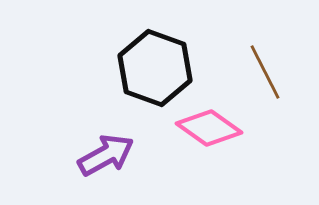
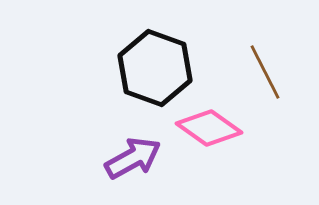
purple arrow: moved 27 px right, 3 px down
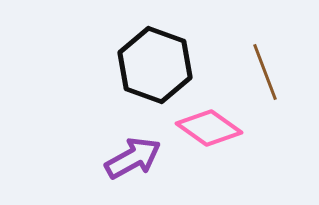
black hexagon: moved 3 px up
brown line: rotated 6 degrees clockwise
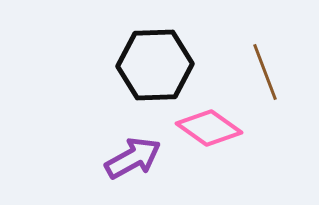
black hexagon: rotated 22 degrees counterclockwise
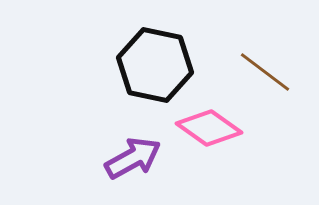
black hexagon: rotated 14 degrees clockwise
brown line: rotated 32 degrees counterclockwise
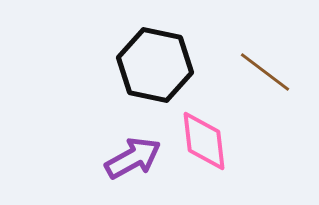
pink diamond: moved 5 px left, 13 px down; rotated 48 degrees clockwise
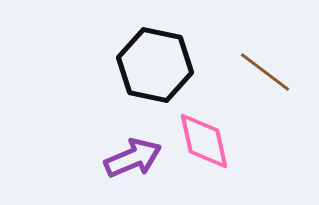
pink diamond: rotated 6 degrees counterclockwise
purple arrow: rotated 6 degrees clockwise
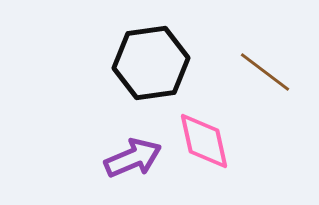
black hexagon: moved 4 px left, 2 px up; rotated 20 degrees counterclockwise
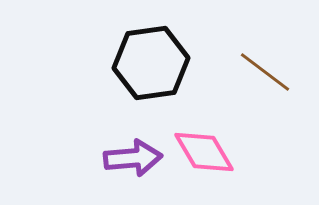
pink diamond: moved 11 px down; rotated 18 degrees counterclockwise
purple arrow: rotated 18 degrees clockwise
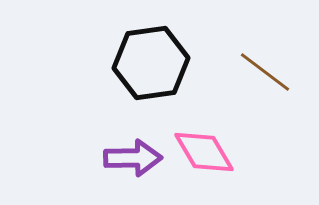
purple arrow: rotated 4 degrees clockwise
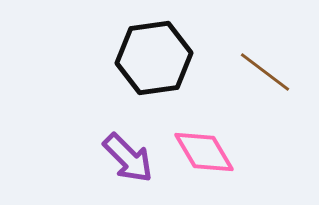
black hexagon: moved 3 px right, 5 px up
purple arrow: moved 5 px left; rotated 46 degrees clockwise
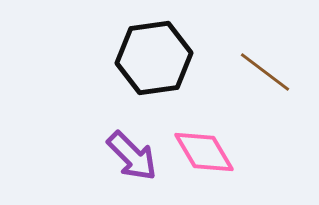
purple arrow: moved 4 px right, 2 px up
